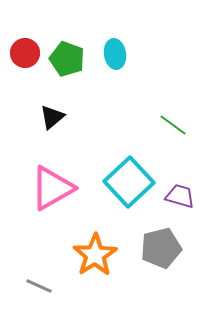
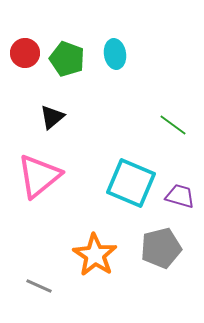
cyan square: moved 2 px right, 1 px down; rotated 24 degrees counterclockwise
pink triangle: moved 13 px left, 12 px up; rotated 9 degrees counterclockwise
orange star: rotated 6 degrees counterclockwise
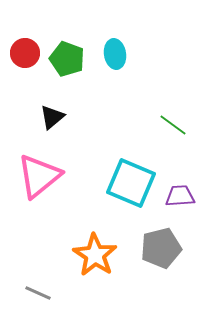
purple trapezoid: rotated 20 degrees counterclockwise
gray line: moved 1 px left, 7 px down
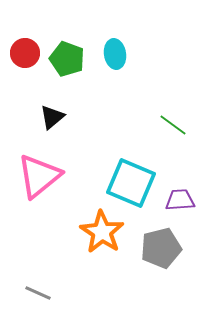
purple trapezoid: moved 4 px down
orange star: moved 7 px right, 23 px up
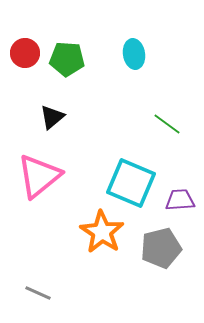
cyan ellipse: moved 19 px right
green pentagon: rotated 16 degrees counterclockwise
green line: moved 6 px left, 1 px up
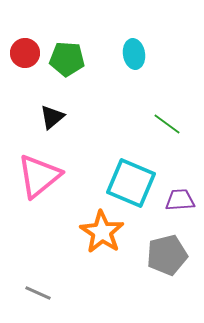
gray pentagon: moved 6 px right, 7 px down
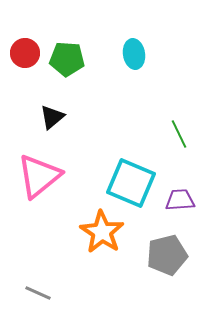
green line: moved 12 px right, 10 px down; rotated 28 degrees clockwise
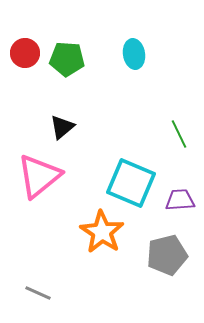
black triangle: moved 10 px right, 10 px down
